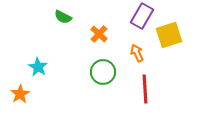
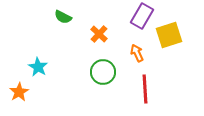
orange star: moved 1 px left, 2 px up
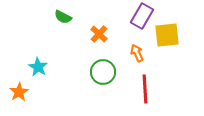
yellow square: moved 2 px left; rotated 12 degrees clockwise
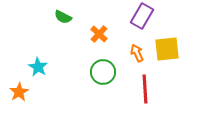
yellow square: moved 14 px down
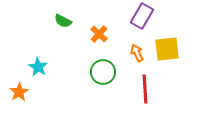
green semicircle: moved 4 px down
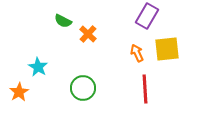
purple rectangle: moved 5 px right
orange cross: moved 11 px left
green circle: moved 20 px left, 16 px down
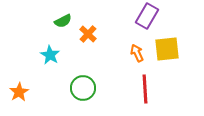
green semicircle: rotated 54 degrees counterclockwise
cyan star: moved 12 px right, 12 px up
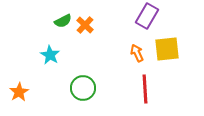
orange cross: moved 3 px left, 9 px up
